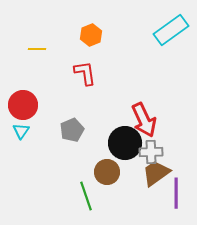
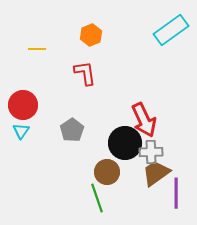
gray pentagon: rotated 10 degrees counterclockwise
green line: moved 11 px right, 2 px down
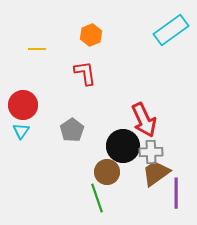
black circle: moved 2 px left, 3 px down
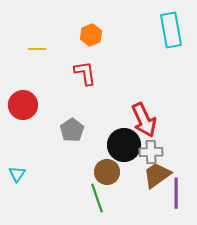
cyan rectangle: rotated 64 degrees counterclockwise
cyan triangle: moved 4 px left, 43 px down
black circle: moved 1 px right, 1 px up
brown trapezoid: moved 1 px right, 2 px down
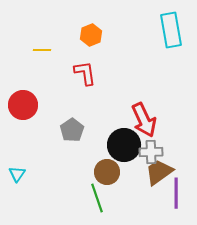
yellow line: moved 5 px right, 1 px down
brown trapezoid: moved 2 px right, 3 px up
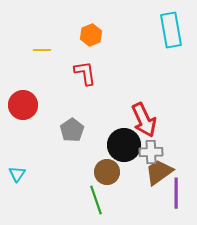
green line: moved 1 px left, 2 px down
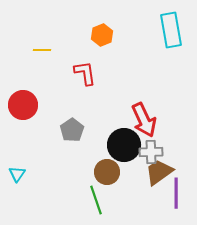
orange hexagon: moved 11 px right
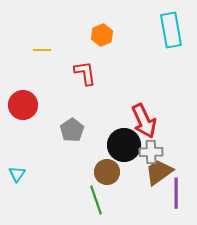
red arrow: moved 1 px down
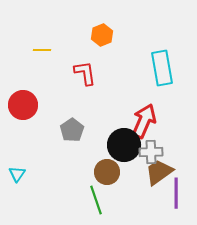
cyan rectangle: moved 9 px left, 38 px down
red arrow: rotated 132 degrees counterclockwise
